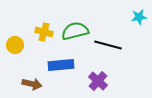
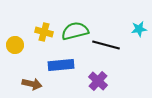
cyan star: moved 12 px down
black line: moved 2 px left
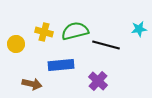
yellow circle: moved 1 px right, 1 px up
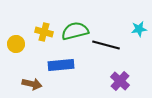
purple cross: moved 22 px right
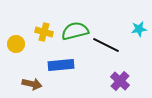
black line: rotated 12 degrees clockwise
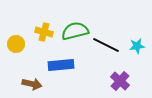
cyan star: moved 2 px left, 17 px down
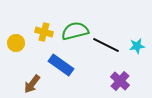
yellow circle: moved 1 px up
blue rectangle: rotated 40 degrees clockwise
brown arrow: rotated 114 degrees clockwise
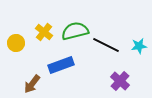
yellow cross: rotated 24 degrees clockwise
cyan star: moved 2 px right
blue rectangle: rotated 55 degrees counterclockwise
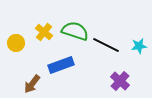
green semicircle: rotated 32 degrees clockwise
